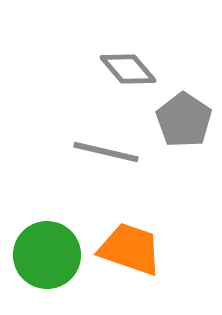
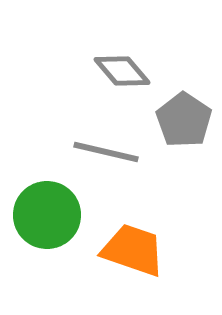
gray diamond: moved 6 px left, 2 px down
orange trapezoid: moved 3 px right, 1 px down
green circle: moved 40 px up
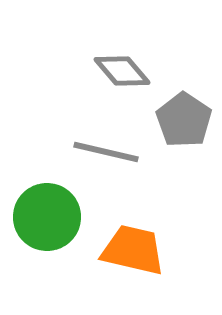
green circle: moved 2 px down
orange trapezoid: rotated 6 degrees counterclockwise
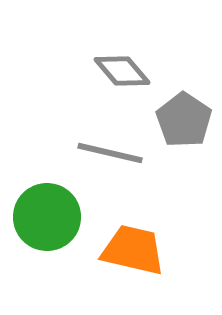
gray line: moved 4 px right, 1 px down
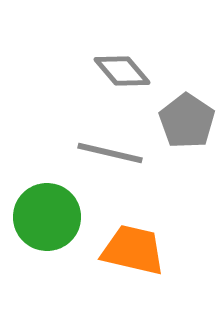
gray pentagon: moved 3 px right, 1 px down
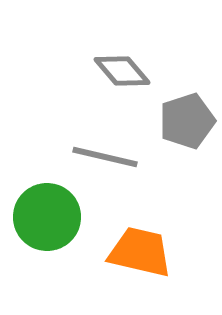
gray pentagon: rotated 20 degrees clockwise
gray line: moved 5 px left, 4 px down
orange trapezoid: moved 7 px right, 2 px down
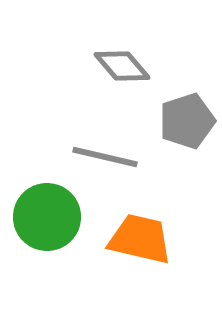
gray diamond: moved 5 px up
orange trapezoid: moved 13 px up
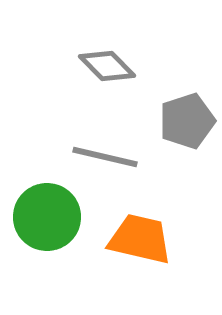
gray diamond: moved 15 px left; rotated 4 degrees counterclockwise
